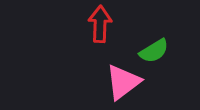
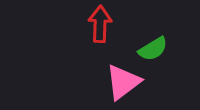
green semicircle: moved 1 px left, 2 px up
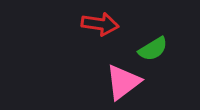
red arrow: rotated 96 degrees clockwise
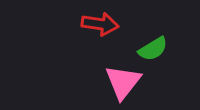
pink triangle: rotated 15 degrees counterclockwise
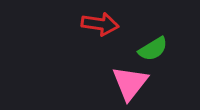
pink triangle: moved 7 px right, 1 px down
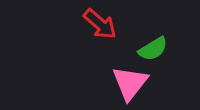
red arrow: rotated 33 degrees clockwise
